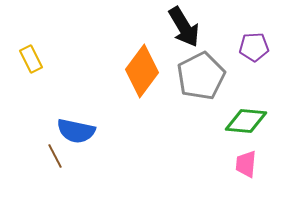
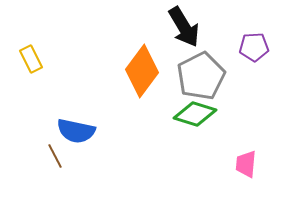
green diamond: moved 51 px left, 7 px up; rotated 12 degrees clockwise
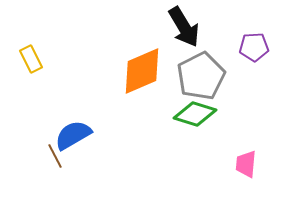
orange diamond: rotated 30 degrees clockwise
blue semicircle: moved 3 px left, 4 px down; rotated 138 degrees clockwise
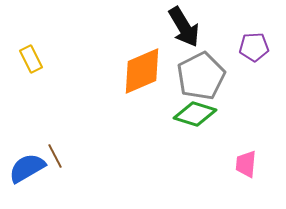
blue semicircle: moved 46 px left, 33 px down
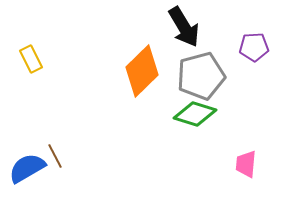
orange diamond: rotated 21 degrees counterclockwise
gray pentagon: rotated 12 degrees clockwise
